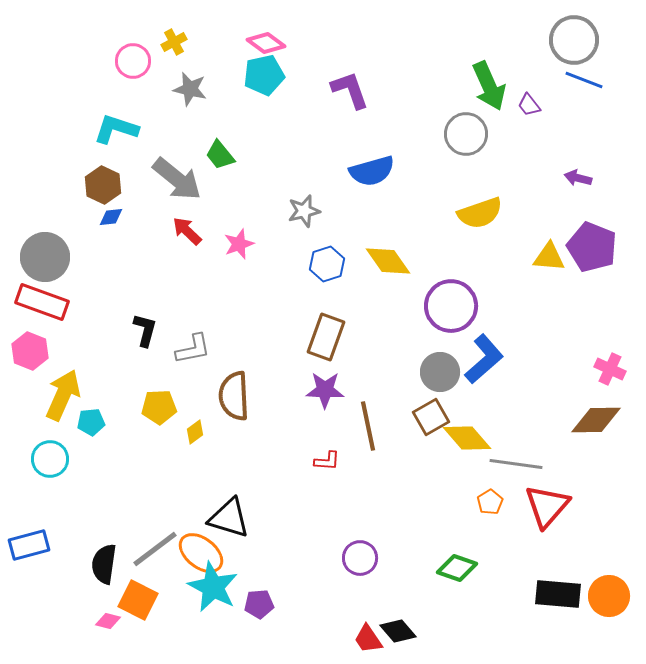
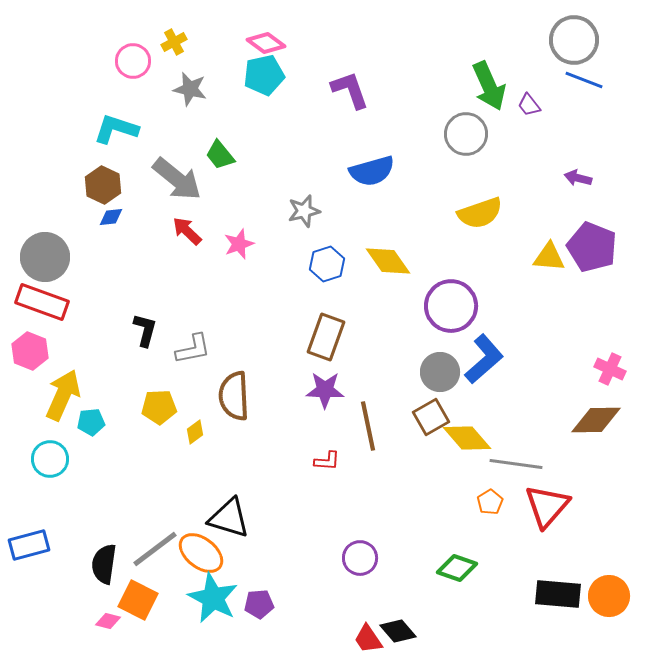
cyan star at (213, 587): moved 11 px down
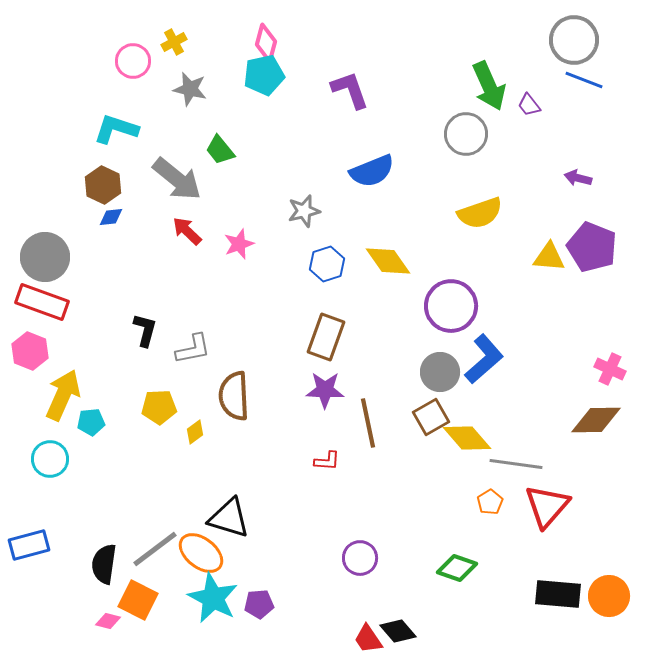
pink diamond at (266, 43): rotated 69 degrees clockwise
green trapezoid at (220, 155): moved 5 px up
blue semicircle at (372, 171): rotated 6 degrees counterclockwise
brown line at (368, 426): moved 3 px up
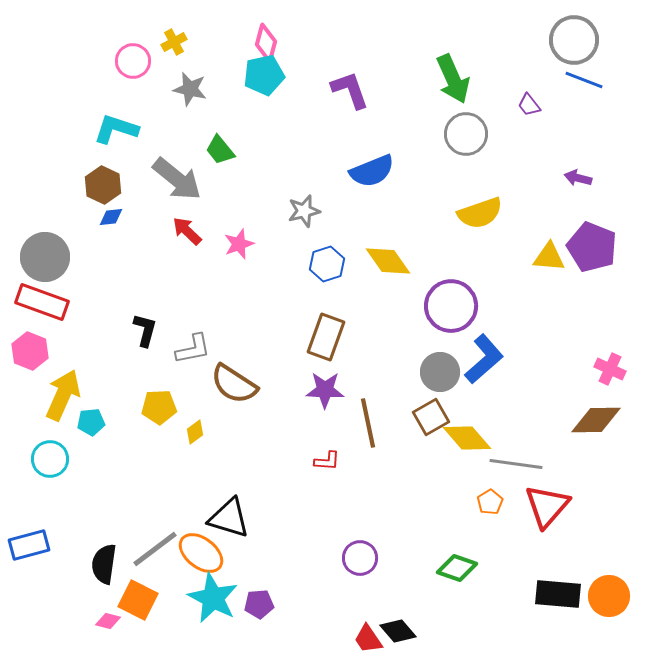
green arrow at (489, 86): moved 36 px left, 7 px up
brown semicircle at (234, 396): moved 12 px up; rotated 54 degrees counterclockwise
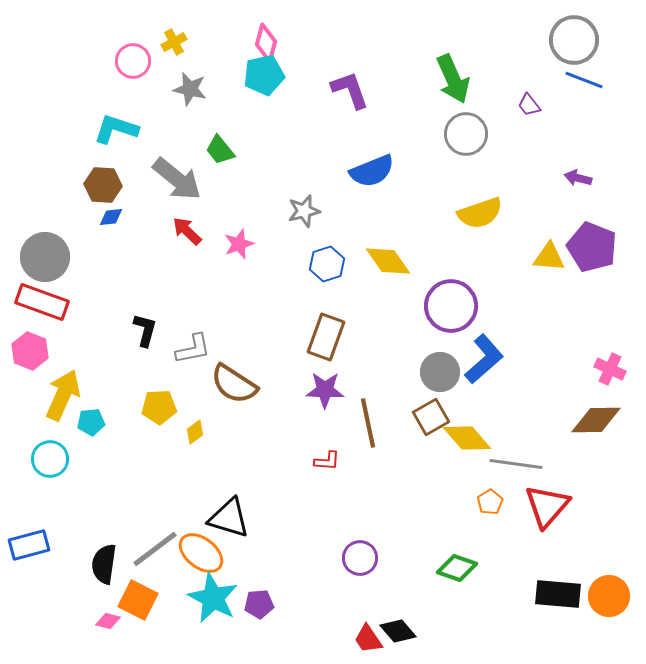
brown hexagon at (103, 185): rotated 21 degrees counterclockwise
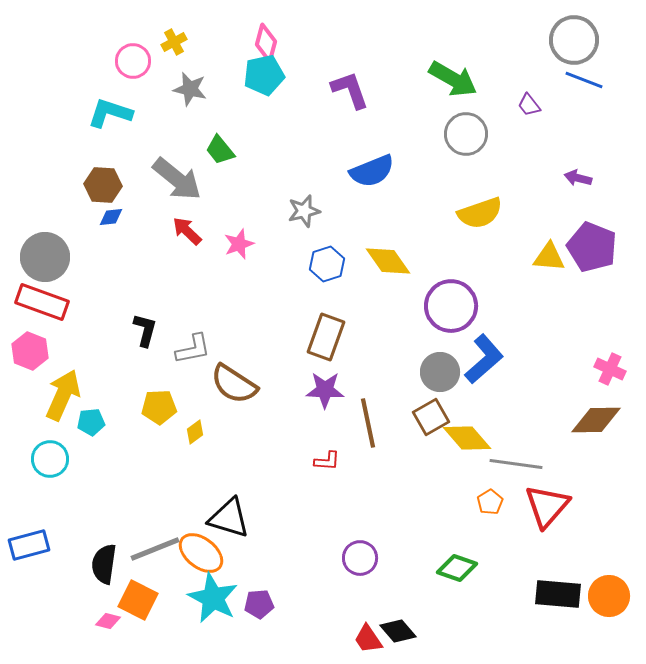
green arrow at (453, 79): rotated 36 degrees counterclockwise
cyan L-shape at (116, 129): moved 6 px left, 16 px up
gray line at (155, 549): rotated 15 degrees clockwise
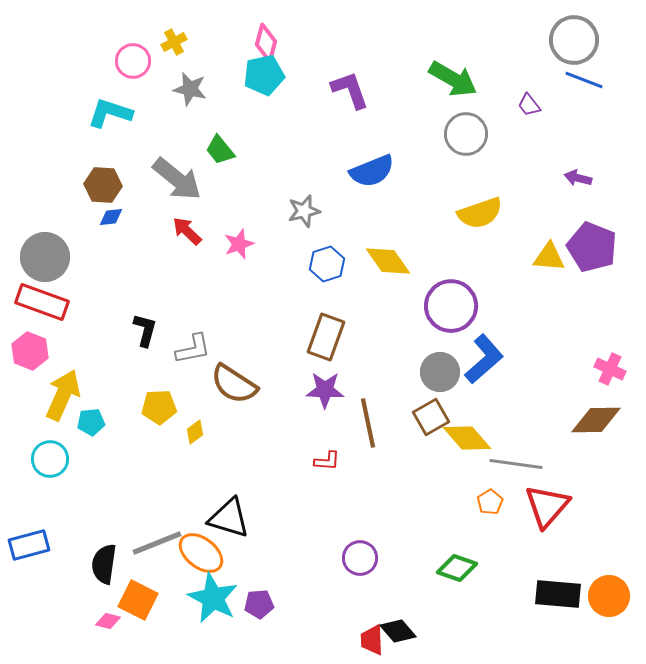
gray line at (155, 549): moved 2 px right, 6 px up
red trapezoid at (368, 639): moved 4 px right, 1 px down; rotated 32 degrees clockwise
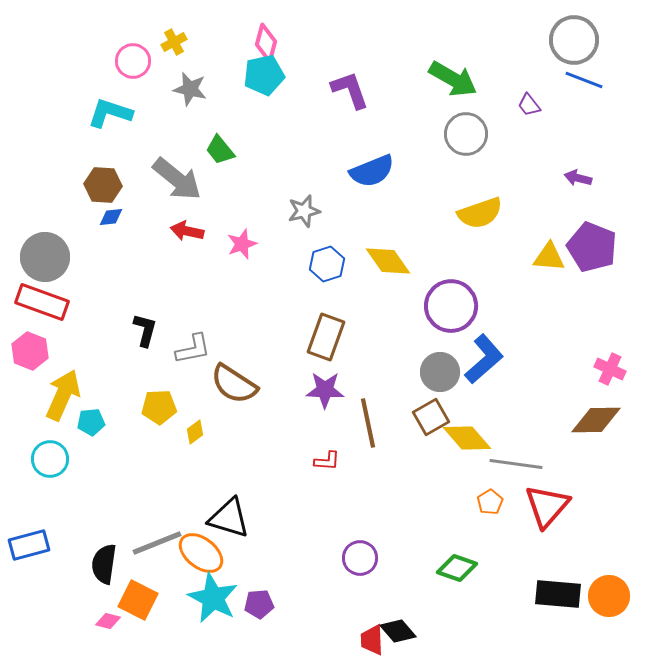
red arrow at (187, 231): rotated 32 degrees counterclockwise
pink star at (239, 244): moved 3 px right
